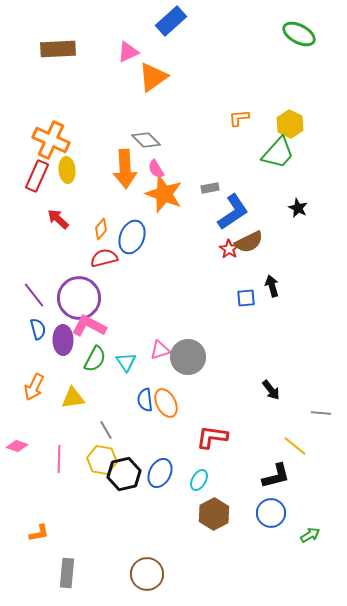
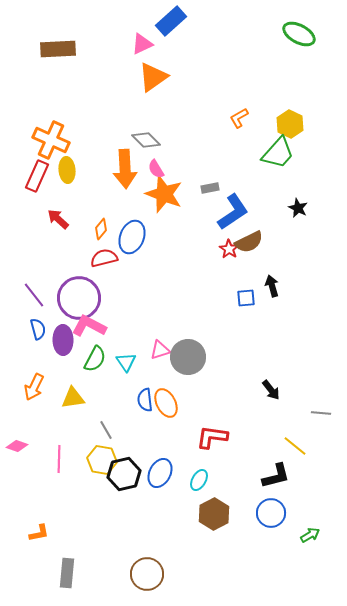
pink triangle at (128, 52): moved 14 px right, 8 px up
orange L-shape at (239, 118): rotated 25 degrees counterclockwise
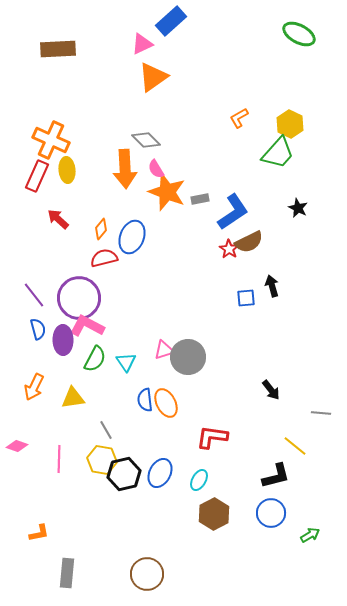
gray rectangle at (210, 188): moved 10 px left, 11 px down
orange star at (164, 194): moved 3 px right, 2 px up
pink L-shape at (89, 326): moved 2 px left
pink triangle at (160, 350): moved 4 px right
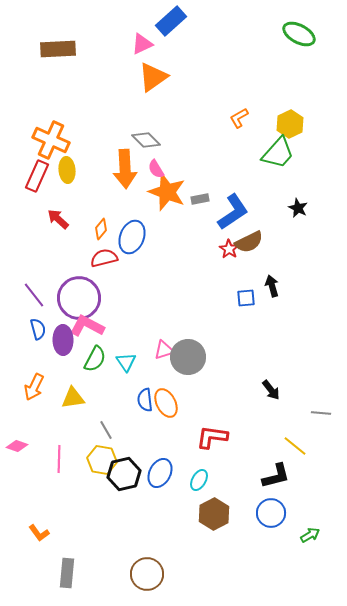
yellow hexagon at (290, 124): rotated 8 degrees clockwise
orange L-shape at (39, 533): rotated 65 degrees clockwise
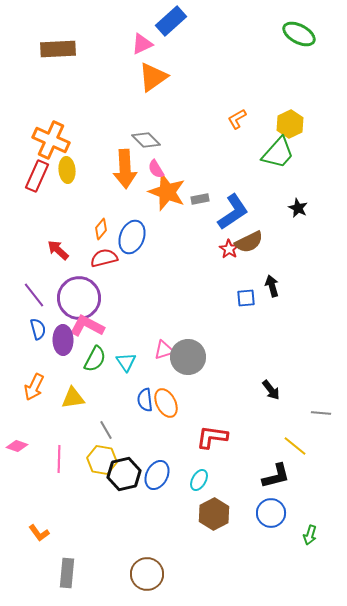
orange L-shape at (239, 118): moved 2 px left, 1 px down
red arrow at (58, 219): moved 31 px down
blue ellipse at (160, 473): moved 3 px left, 2 px down
green arrow at (310, 535): rotated 138 degrees clockwise
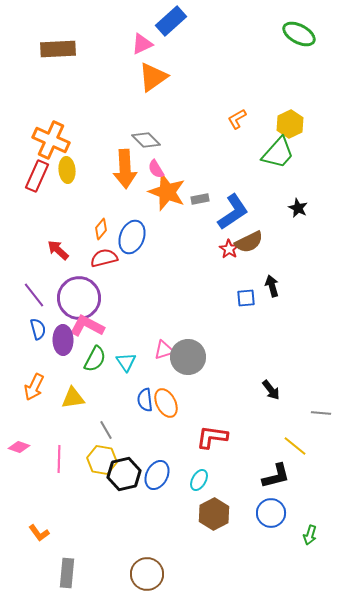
pink diamond at (17, 446): moved 2 px right, 1 px down
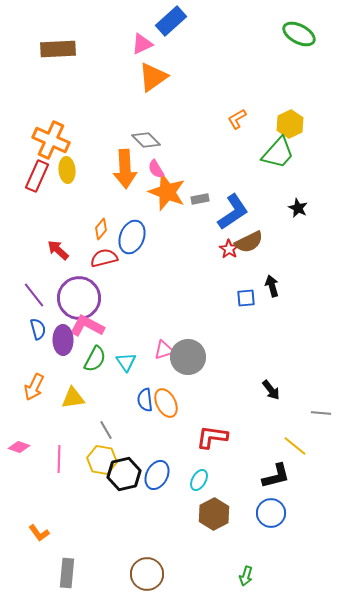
green arrow at (310, 535): moved 64 px left, 41 px down
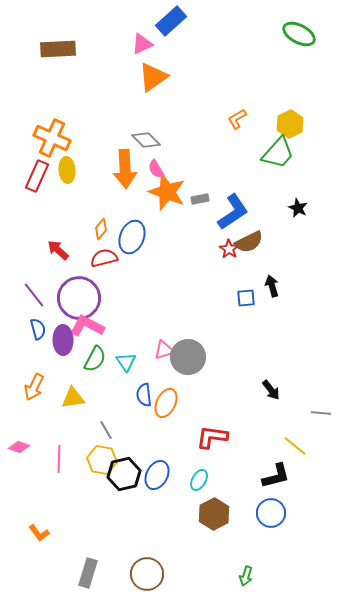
orange cross at (51, 140): moved 1 px right, 2 px up
blue semicircle at (145, 400): moved 1 px left, 5 px up
orange ellipse at (166, 403): rotated 52 degrees clockwise
gray rectangle at (67, 573): moved 21 px right; rotated 12 degrees clockwise
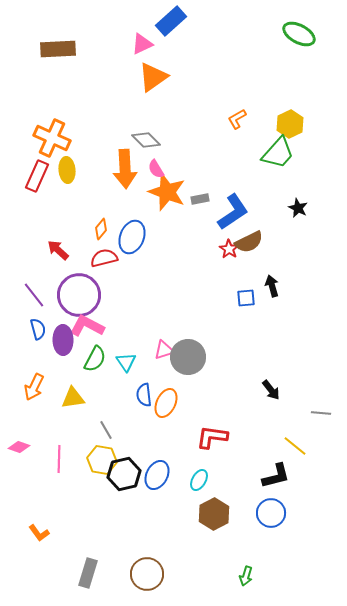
purple circle at (79, 298): moved 3 px up
